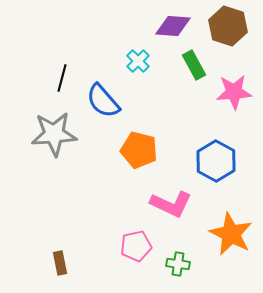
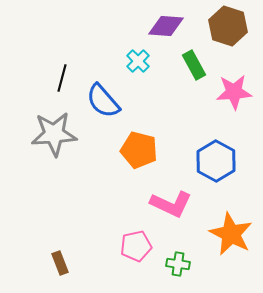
purple diamond: moved 7 px left
brown rectangle: rotated 10 degrees counterclockwise
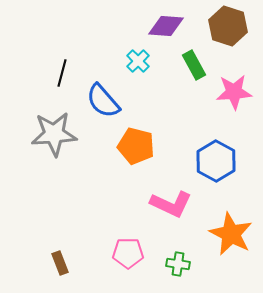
black line: moved 5 px up
orange pentagon: moved 3 px left, 4 px up
pink pentagon: moved 8 px left, 7 px down; rotated 12 degrees clockwise
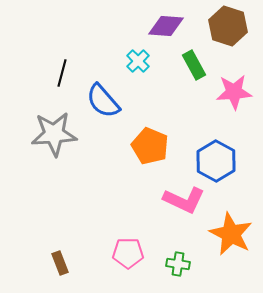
orange pentagon: moved 14 px right; rotated 9 degrees clockwise
pink L-shape: moved 13 px right, 4 px up
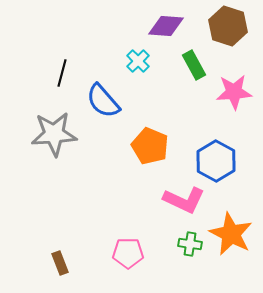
green cross: moved 12 px right, 20 px up
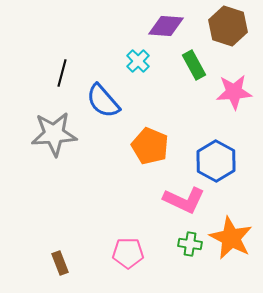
orange star: moved 4 px down
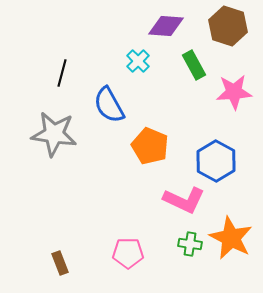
blue semicircle: moved 6 px right, 4 px down; rotated 12 degrees clockwise
gray star: rotated 12 degrees clockwise
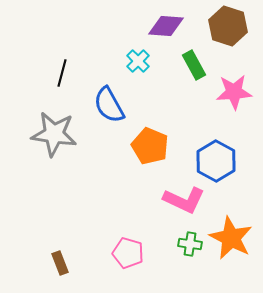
pink pentagon: rotated 16 degrees clockwise
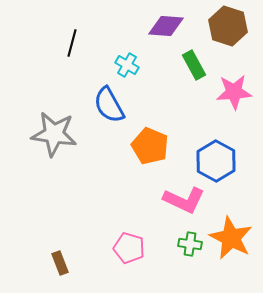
cyan cross: moved 11 px left, 4 px down; rotated 15 degrees counterclockwise
black line: moved 10 px right, 30 px up
pink pentagon: moved 1 px right, 5 px up
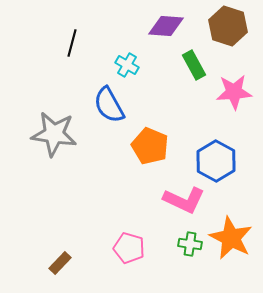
brown rectangle: rotated 65 degrees clockwise
